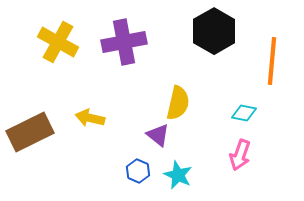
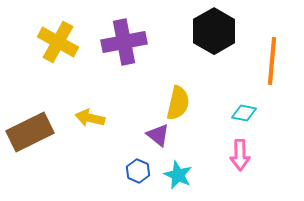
pink arrow: rotated 20 degrees counterclockwise
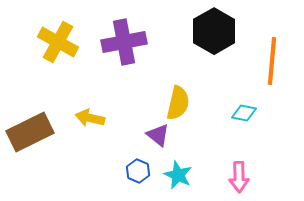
pink arrow: moved 1 px left, 22 px down
